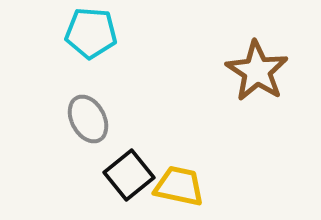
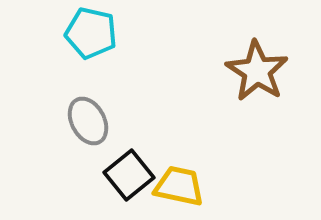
cyan pentagon: rotated 9 degrees clockwise
gray ellipse: moved 2 px down
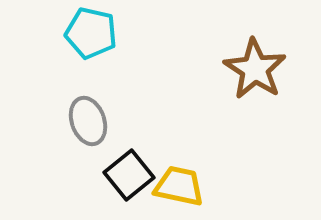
brown star: moved 2 px left, 2 px up
gray ellipse: rotated 9 degrees clockwise
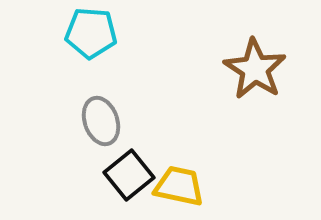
cyan pentagon: rotated 9 degrees counterclockwise
gray ellipse: moved 13 px right
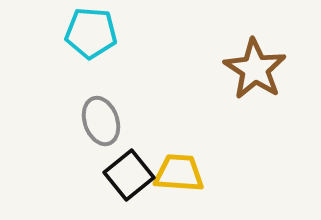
yellow trapezoid: moved 13 px up; rotated 8 degrees counterclockwise
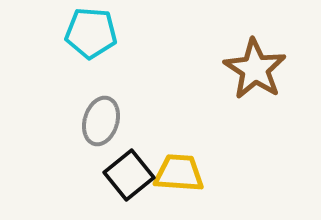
gray ellipse: rotated 36 degrees clockwise
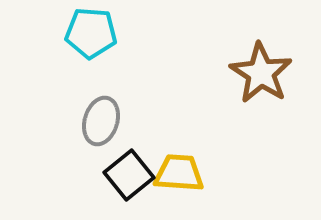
brown star: moved 6 px right, 4 px down
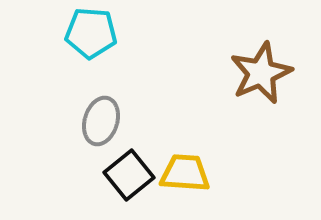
brown star: rotated 16 degrees clockwise
yellow trapezoid: moved 6 px right
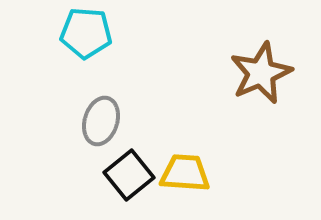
cyan pentagon: moved 5 px left
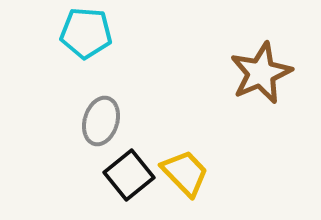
yellow trapezoid: rotated 42 degrees clockwise
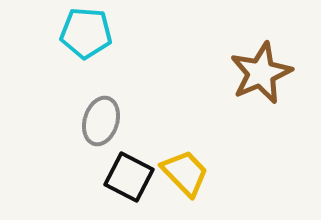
black square: moved 2 px down; rotated 24 degrees counterclockwise
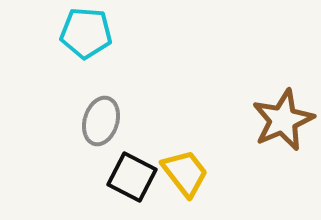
brown star: moved 22 px right, 47 px down
yellow trapezoid: rotated 6 degrees clockwise
black square: moved 3 px right
